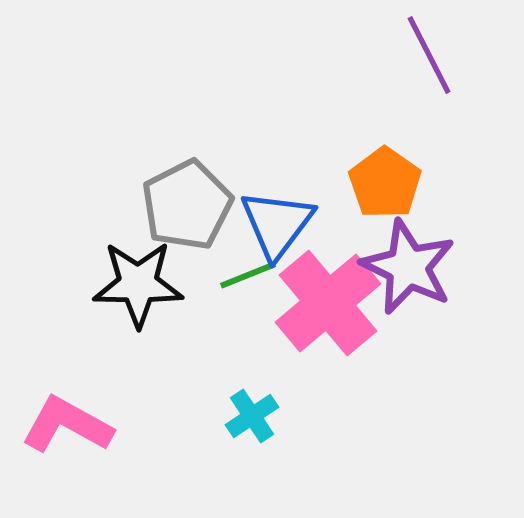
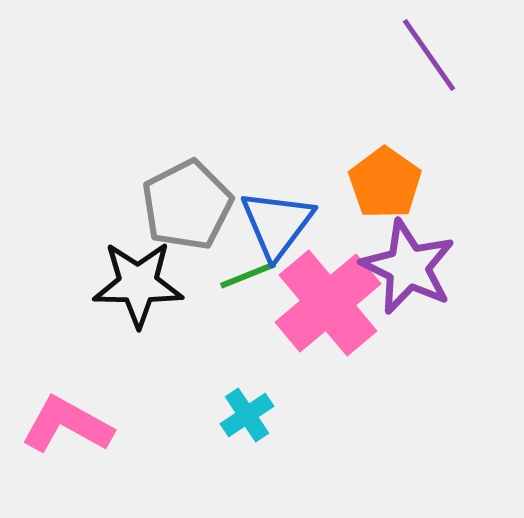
purple line: rotated 8 degrees counterclockwise
cyan cross: moved 5 px left, 1 px up
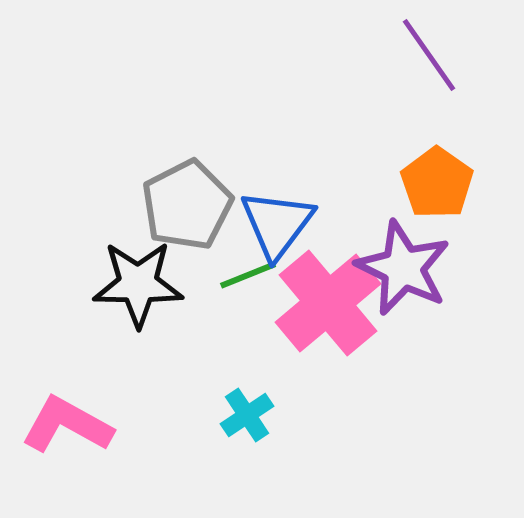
orange pentagon: moved 52 px right
purple star: moved 5 px left, 1 px down
